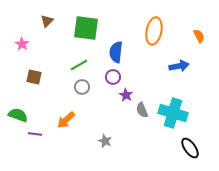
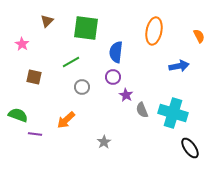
green line: moved 8 px left, 3 px up
gray star: moved 1 px left, 1 px down; rotated 16 degrees clockwise
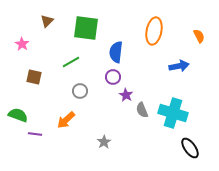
gray circle: moved 2 px left, 4 px down
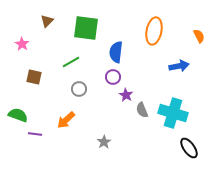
gray circle: moved 1 px left, 2 px up
black ellipse: moved 1 px left
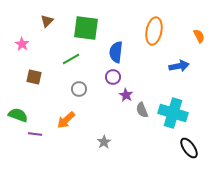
green line: moved 3 px up
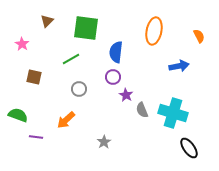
purple line: moved 1 px right, 3 px down
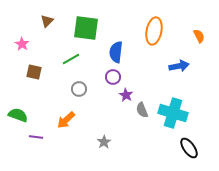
brown square: moved 5 px up
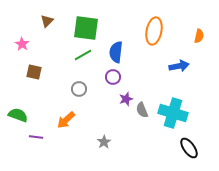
orange semicircle: rotated 40 degrees clockwise
green line: moved 12 px right, 4 px up
purple star: moved 4 px down; rotated 24 degrees clockwise
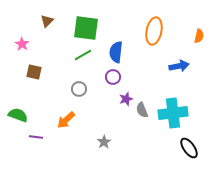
cyan cross: rotated 24 degrees counterclockwise
